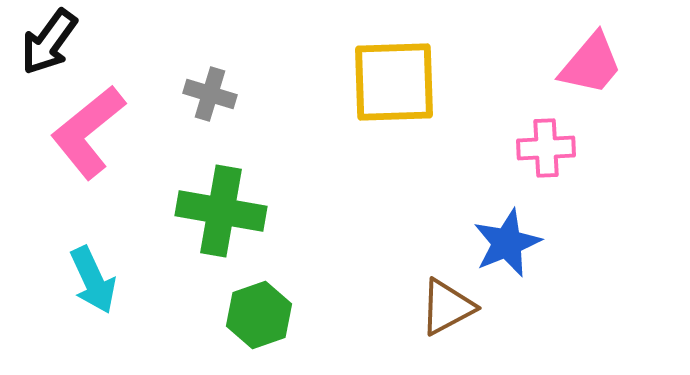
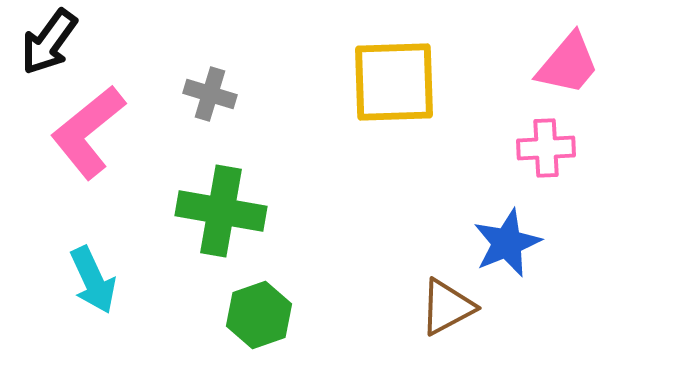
pink trapezoid: moved 23 px left
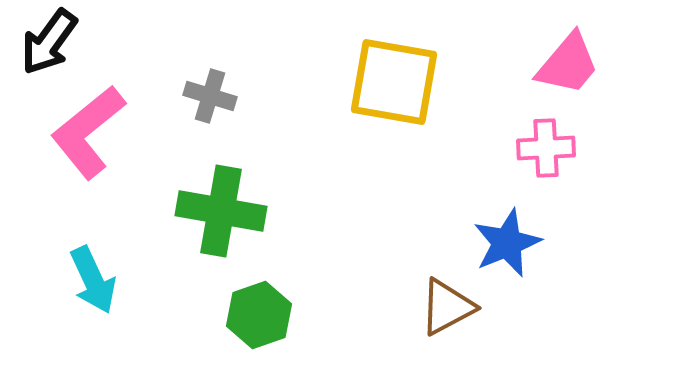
yellow square: rotated 12 degrees clockwise
gray cross: moved 2 px down
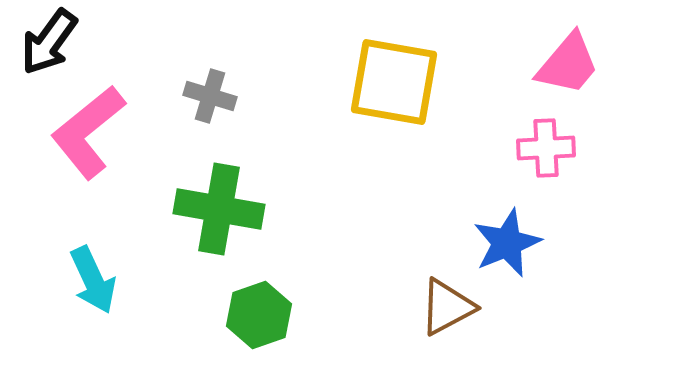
green cross: moved 2 px left, 2 px up
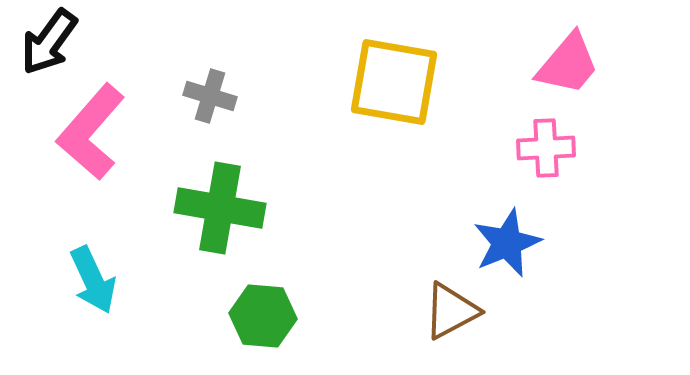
pink L-shape: moved 3 px right; rotated 10 degrees counterclockwise
green cross: moved 1 px right, 1 px up
brown triangle: moved 4 px right, 4 px down
green hexagon: moved 4 px right, 1 px down; rotated 24 degrees clockwise
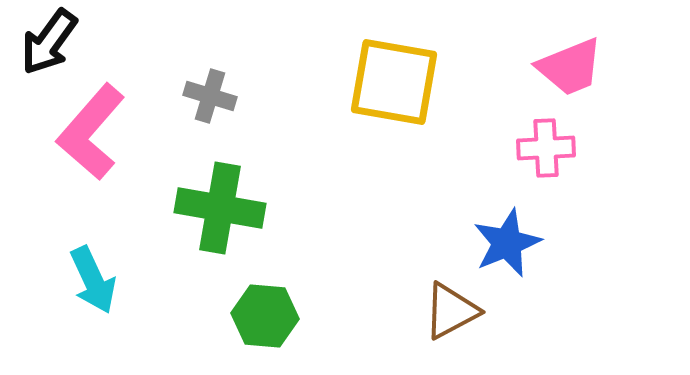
pink trapezoid: moved 2 px right, 3 px down; rotated 28 degrees clockwise
green hexagon: moved 2 px right
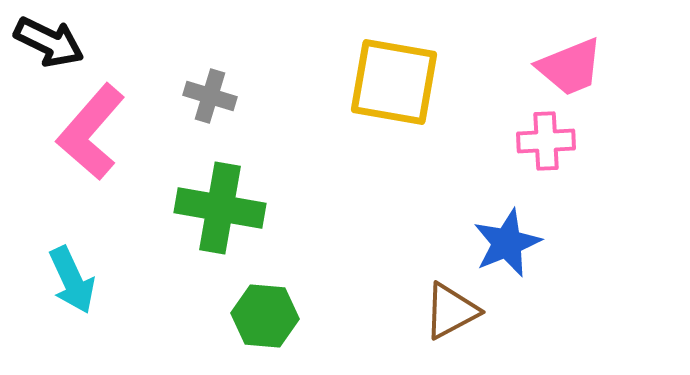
black arrow: rotated 100 degrees counterclockwise
pink cross: moved 7 px up
cyan arrow: moved 21 px left
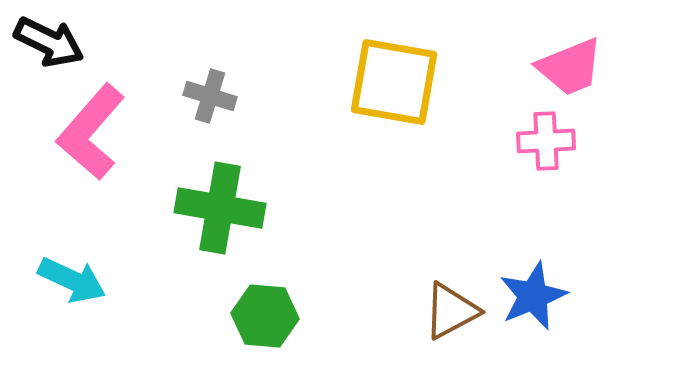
blue star: moved 26 px right, 53 px down
cyan arrow: rotated 40 degrees counterclockwise
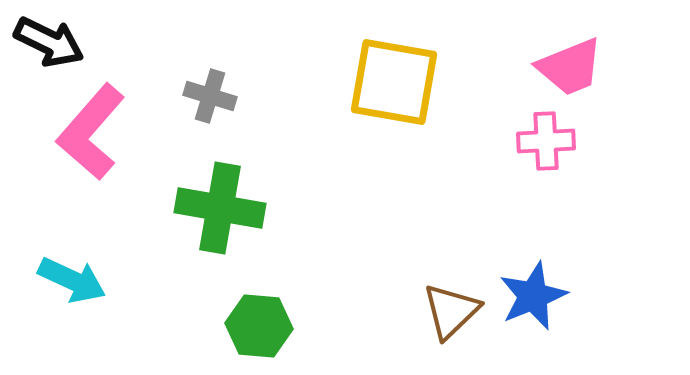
brown triangle: rotated 16 degrees counterclockwise
green hexagon: moved 6 px left, 10 px down
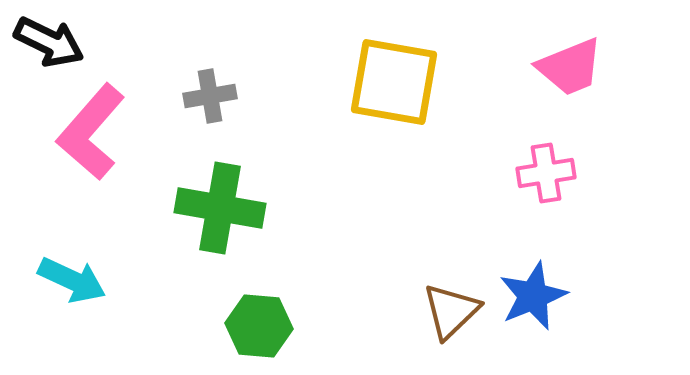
gray cross: rotated 27 degrees counterclockwise
pink cross: moved 32 px down; rotated 6 degrees counterclockwise
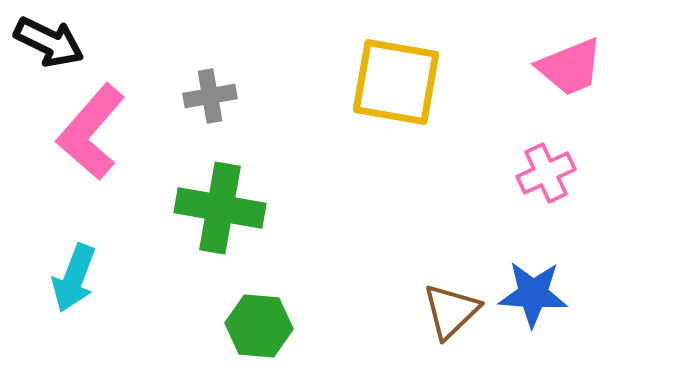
yellow square: moved 2 px right
pink cross: rotated 16 degrees counterclockwise
cyan arrow: moved 2 px right, 2 px up; rotated 86 degrees clockwise
blue star: moved 2 px up; rotated 26 degrees clockwise
